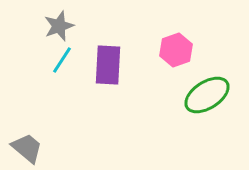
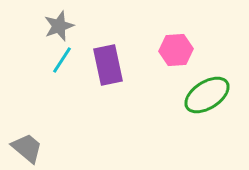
pink hexagon: rotated 16 degrees clockwise
purple rectangle: rotated 15 degrees counterclockwise
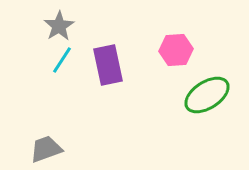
gray star: rotated 12 degrees counterclockwise
gray trapezoid: moved 19 px right, 1 px down; rotated 60 degrees counterclockwise
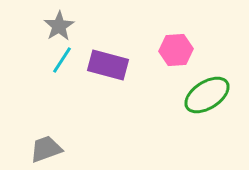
purple rectangle: rotated 63 degrees counterclockwise
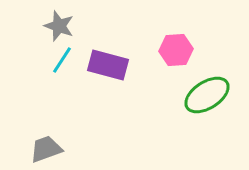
gray star: rotated 20 degrees counterclockwise
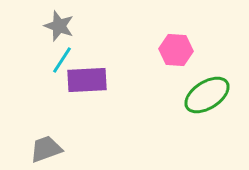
pink hexagon: rotated 8 degrees clockwise
purple rectangle: moved 21 px left, 15 px down; rotated 18 degrees counterclockwise
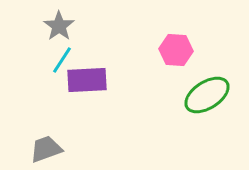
gray star: rotated 16 degrees clockwise
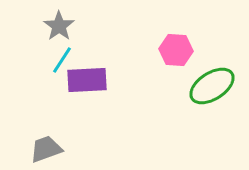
green ellipse: moved 5 px right, 9 px up
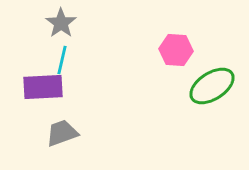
gray star: moved 2 px right, 3 px up
cyan line: rotated 20 degrees counterclockwise
purple rectangle: moved 44 px left, 7 px down
gray trapezoid: moved 16 px right, 16 px up
